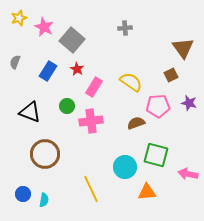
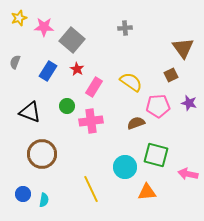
pink star: rotated 24 degrees counterclockwise
brown circle: moved 3 px left
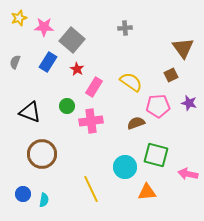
blue rectangle: moved 9 px up
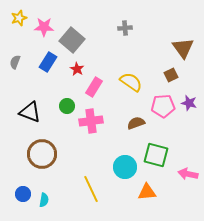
pink pentagon: moved 5 px right
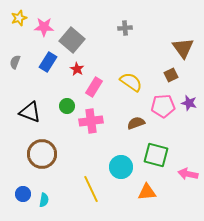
cyan circle: moved 4 px left
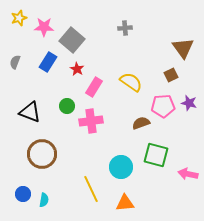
brown semicircle: moved 5 px right
orange triangle: moved 22 px left, 11 px down
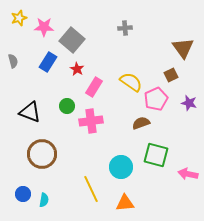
gray semicircle: moved 2 px left, 1 px up; rotated 144 degrees clockwise
pink pentagon: moved 7 px left, 7 px up; rotated 20 degrees counterclockwise
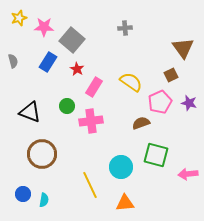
pink pentagon: moved 4 px right, 3 px down
pink arrow: rotated 18 degrees counterclockwise
yellow line: moved 1 px left, 4 px up
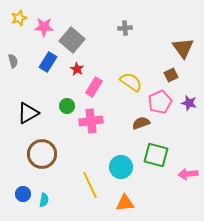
black triangle: moved 2 px left, 1 px down; rotated 50 degrees counterclockwise
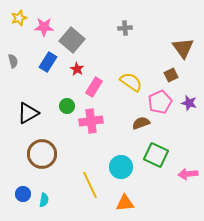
green square: rotated 10 degrees clockwise
